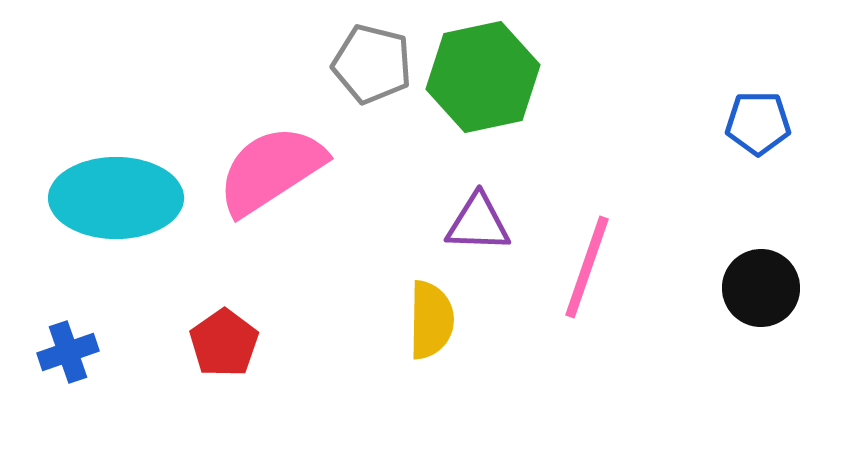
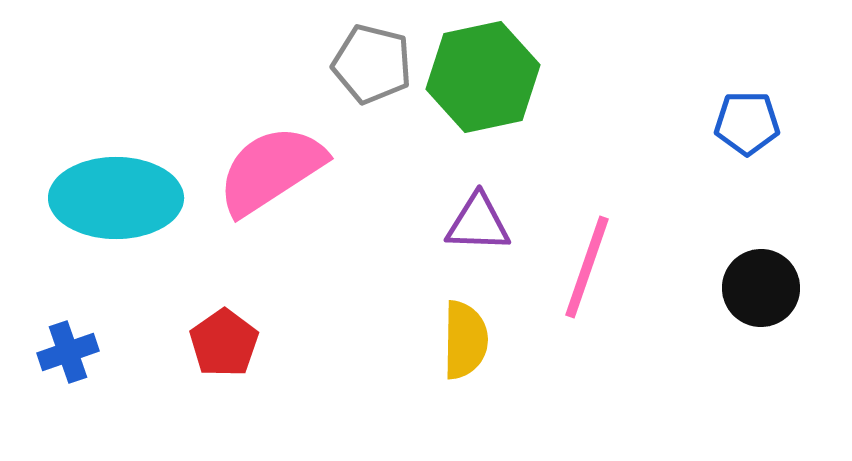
blue pentagon: moved 11 px left
yellow semicircle: moved 34 px right, 20 px down
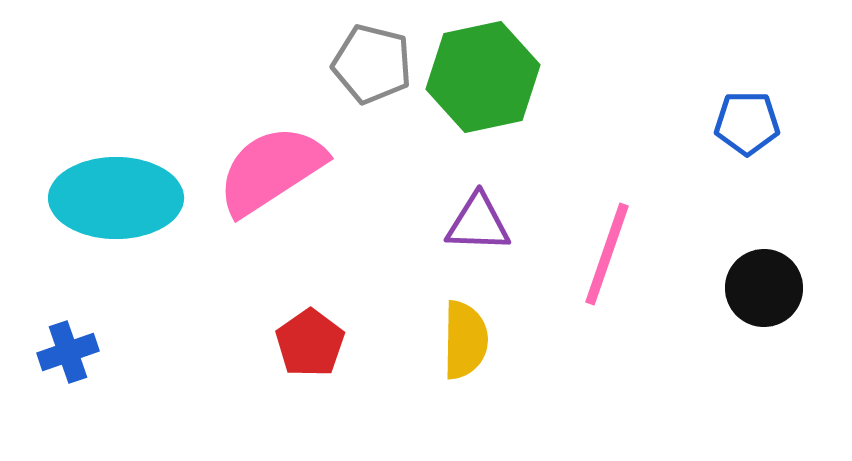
pink line: moved 20 px right, 13 px up
black circle: moved 3 px right
red pentagon: moved 86 px right
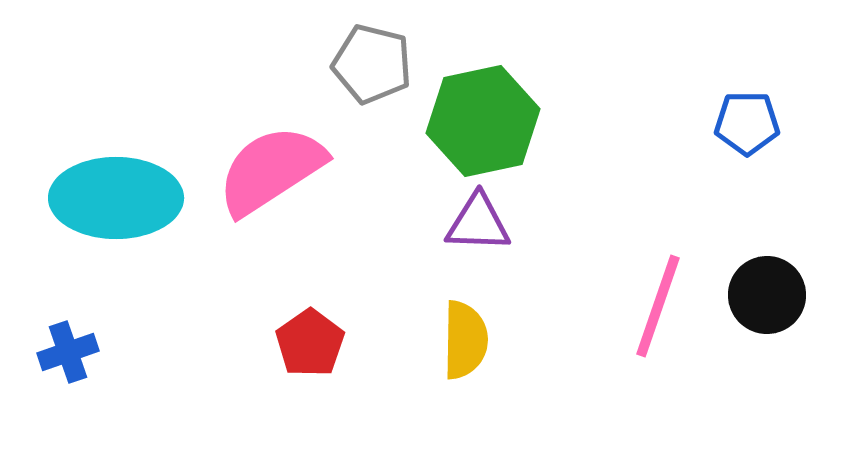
green hexagon: moved 44 px down
pink line: moved 51 px right, 52 px down
black circle: moved 3 px right, 7 px down
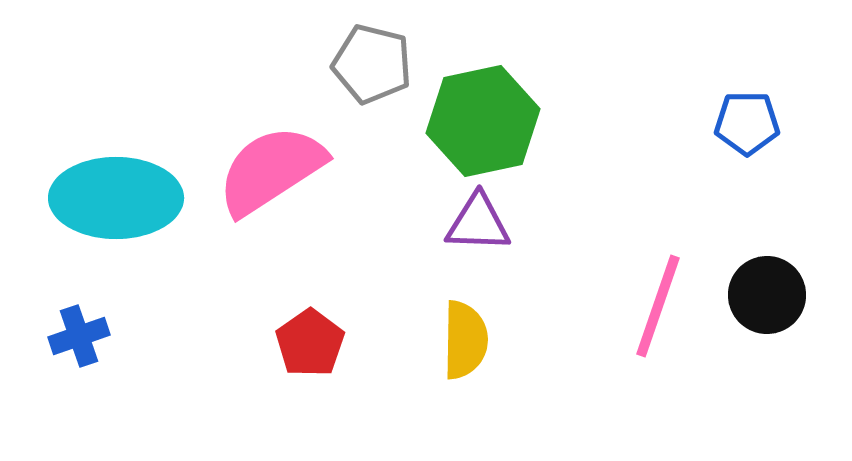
blue cross: moved 11 px right, 16 px up
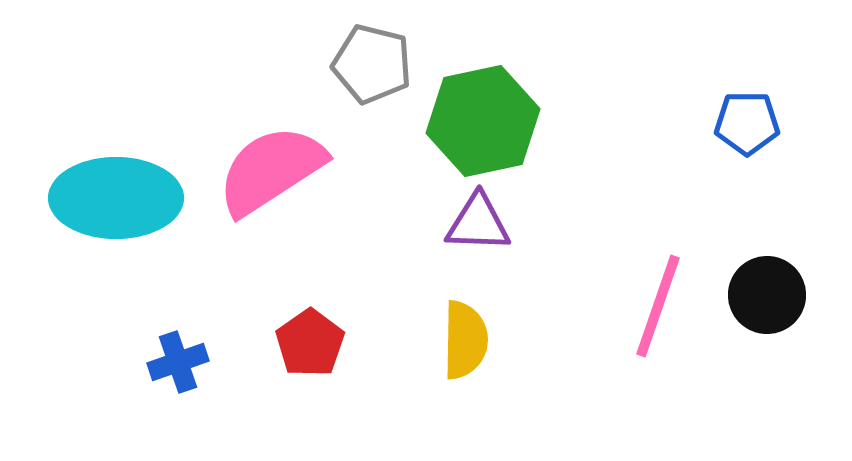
blue cross: moved 99 px right, 26 px down
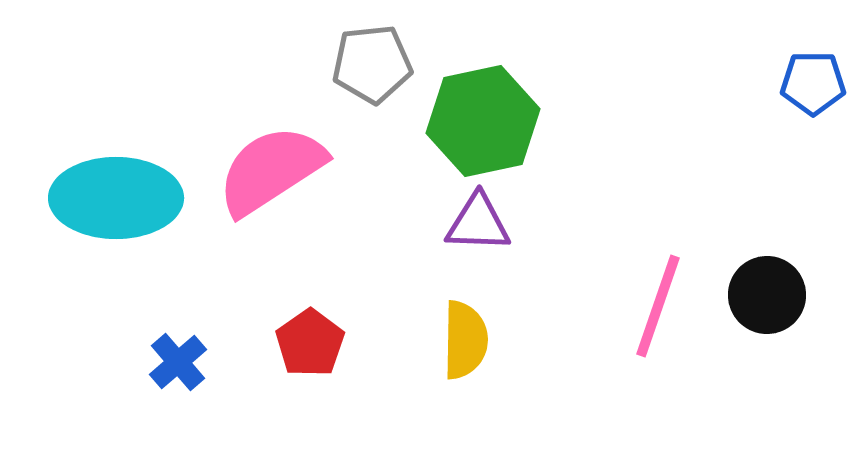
gray pentagon: rotated 20 degrees counterclockwise
blue pentagon: moved 66 px right, 40 px up
blue cross: rotated 22 degrees counterclockwise
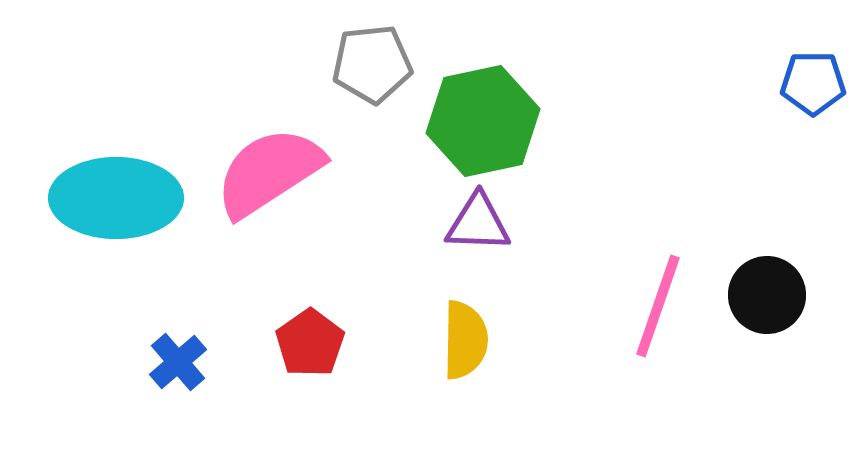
pink semicircle: moved 2 px left, 2 px down
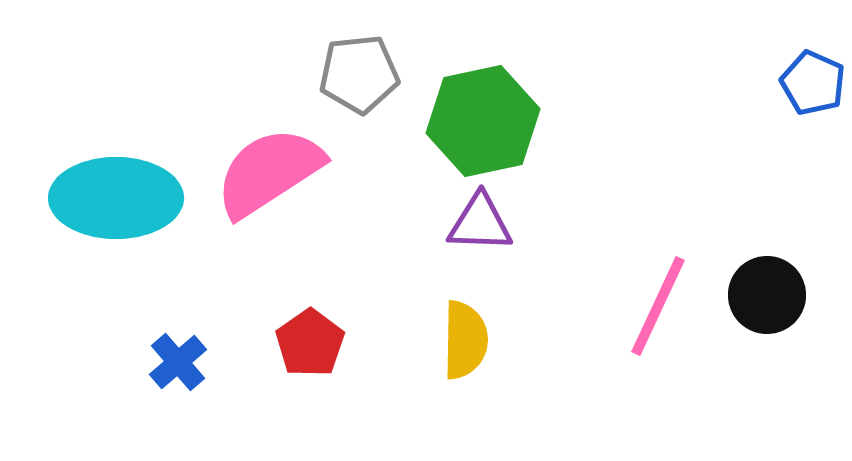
gray pentagon: moved 13 px left, 10 px down
blue pentagon: rotated 24 degrees clockwise
purple triangle: moved 2 px right
pink line: rotated 6 degrees clockwise
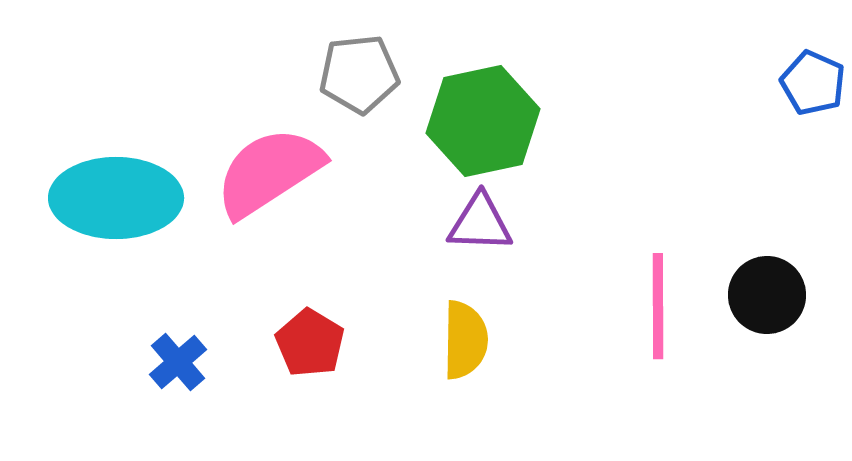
pink line: rotated 25 degrees counterclockwise
red pentagon: rotated 6 degrees counterclockwise
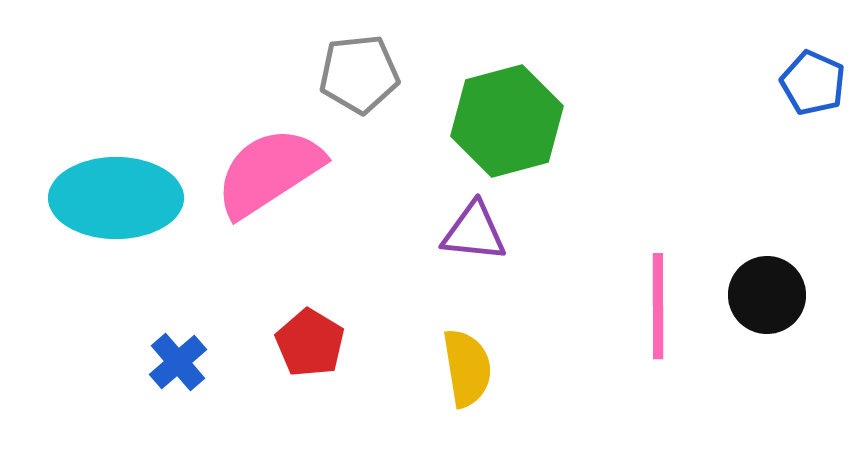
green hexagon: moved 24 px right; rotated 3 degrees counterclockwise
purple triangle: moved 6 px left, 9 px down; rotated 4 degrees clockwise
yellow semicircle: moved 2 px right, 28 px down; rotated 10 degrees counterclockwise
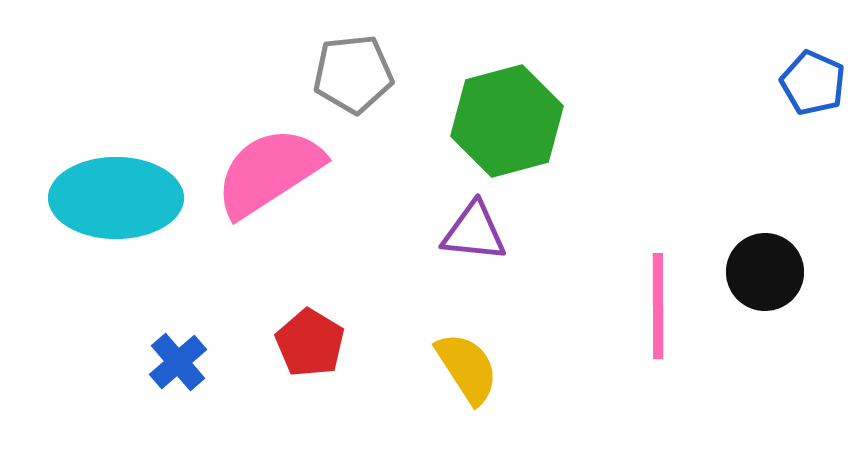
gray pentagon: moved 6 px left
black circle: moved 2 px left, 23 px up
yellow semicircle: rotated 24 degrees counterclockwise
